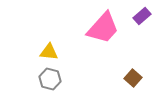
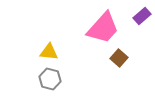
brown square: moved 14 px left, 20 px up
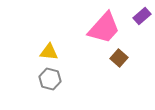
pink trapezoid: moved 1 px right
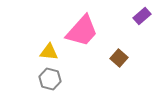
pink trapezoid: moved 22 px left, 3 px down
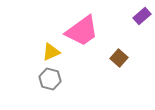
pink trapezoid: rotated 12 degrees clockwise
yellow triangle: moved 2 px right; rotated 30 degrees counterclockwise
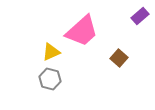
purple rectangle: moved 2 px left
pink trapezoid: rotated 6 degrees counterclockwise
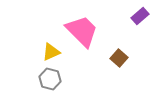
pink trapezoid: rotated 93 degrees counterclockwise
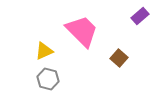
yellow triangle: moved 7 px left, 1 px up
gray hexagon: moved 2 px left
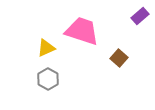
pink trapezoid: rotated 27 degrees counterclockwise
yellow triangle: moved 2 px right, 3 px up
gray hexagon: rotated 15 degrees clockwise
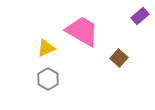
pink trapezoid: rotated 12 degrees clockwise
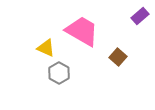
yellow triangle: rotated 48 degrees clockwise
brown square: moved 1 px left, 1 px up
gray hexagon: moved 11 px right, 6 px up
